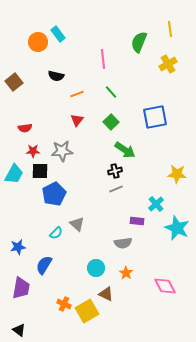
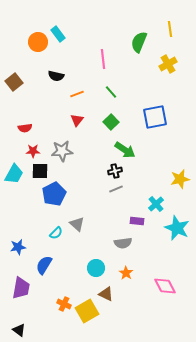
yellow star: moved 3 px right, 5 px down; rotated 18 degrees counterclockwise
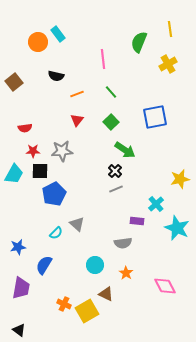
black cross: rotated 32 degrees counterclockwise
cyan circle: moved 1 px left, 3 px up
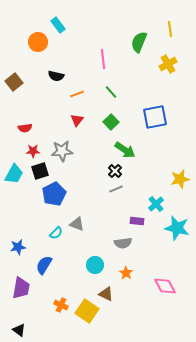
cyan rectangle: moved 9 px up
black square: rotated 18 degrees counterclockwise
gray triangle: rotated 21 degrees counterclockwise
cyan star: rotated 10 degrees counterclockwise
orange cross: moved 3 px left, 1 px down
yellow square: rotated 25 degrees counterclockwise
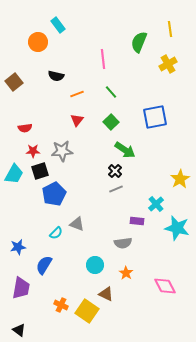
yellow star: rotated 18 degrees counterclockwise
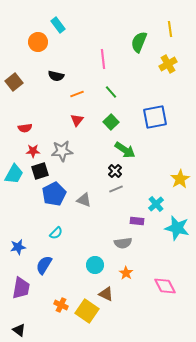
gray triangle: moved 7 px right, 24 px up
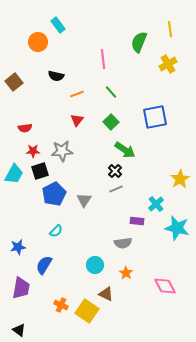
gray triangle: rotated 42 degrees clockwise
cyan semicircle: moved 2 px up
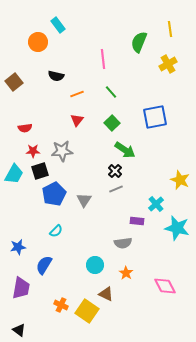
green square: moved 1 px right, 1 px down
yellow star: moved 1 px down; rotated 18 degrees counterclockwise
